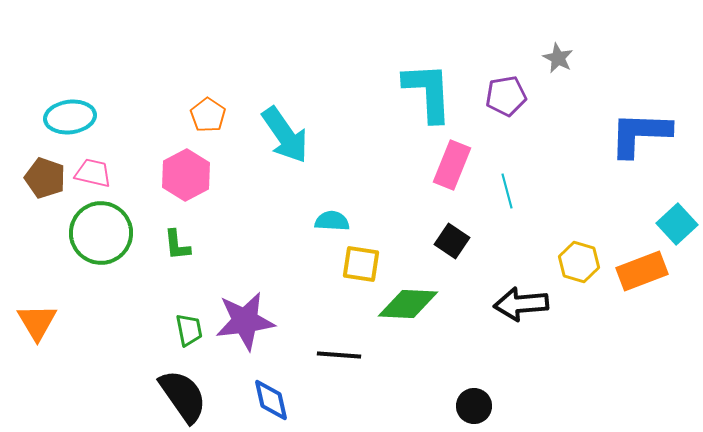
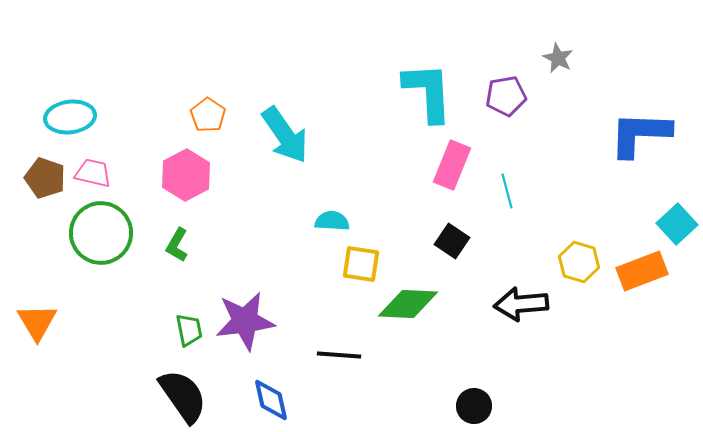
green L-shape: rotated 36 degrees clockwise
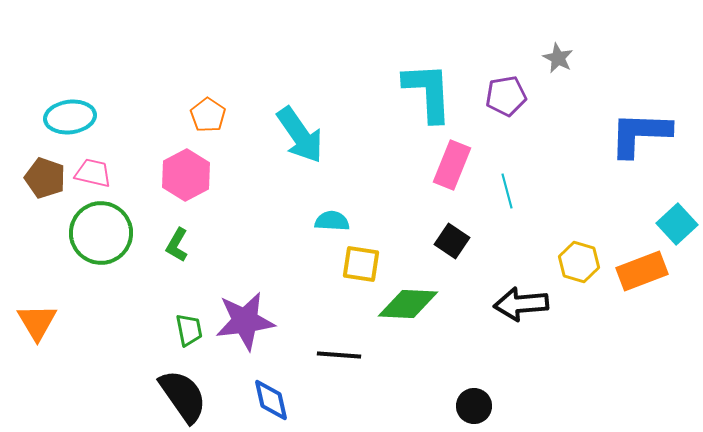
cyan arrow: moved 15 px right
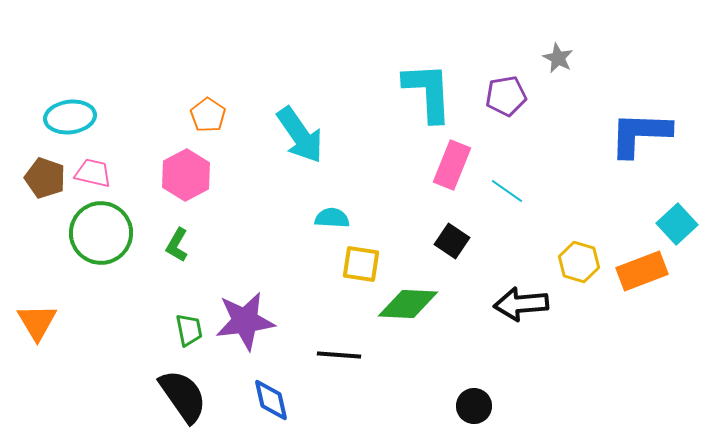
cyan line: rotated 40 degrees counterclockwise
cyan semicircle: moved 3 px up
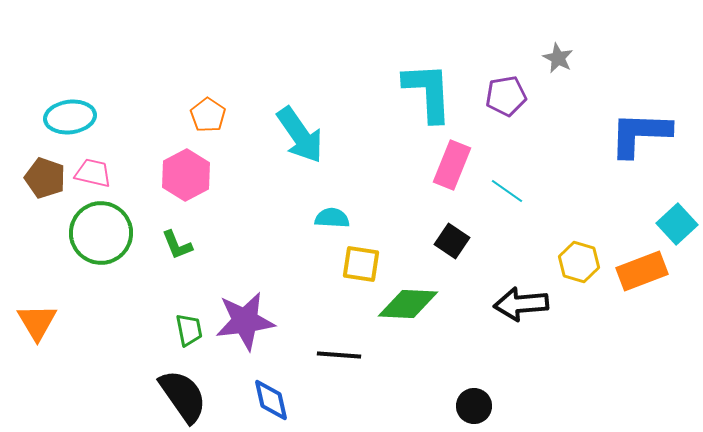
green L-shape: rotated 52 degrees counterclockwise
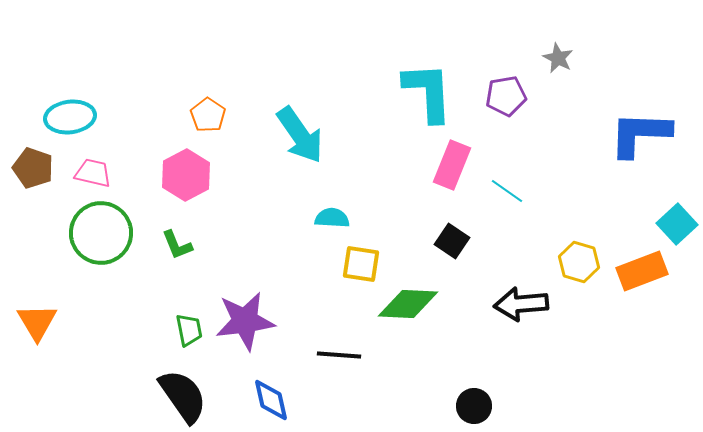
brown pentagon: moved 12 px left, 10 px up
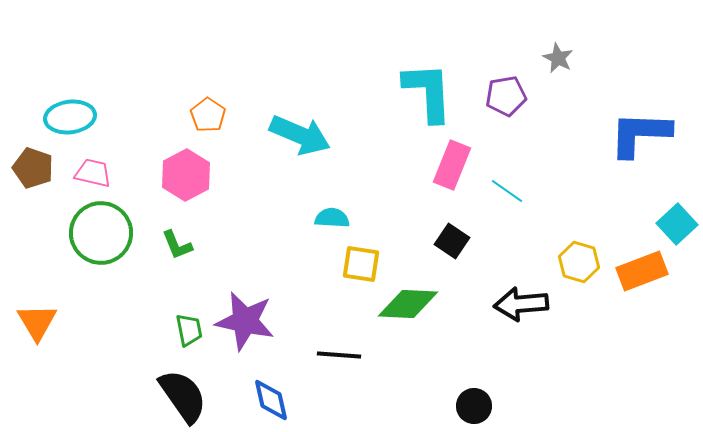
cyan arrow: rotated 32 degrees counterclockwise
purple star: rotated 20 degrees clockwise
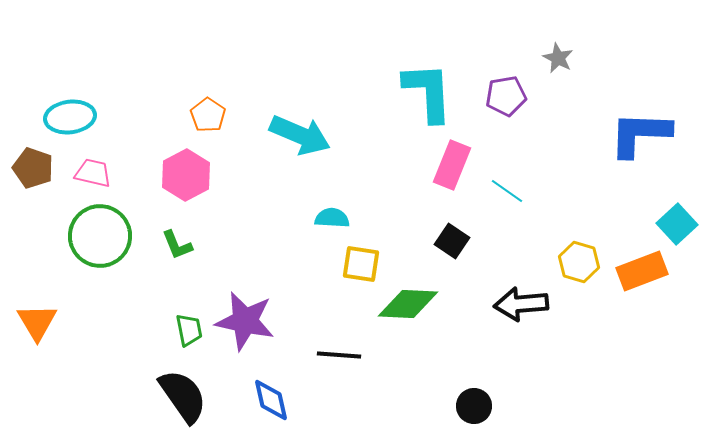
green circle: moved 1 px left, 3 px down
